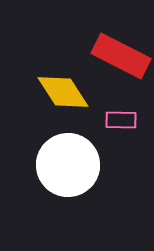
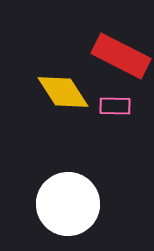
pink rectangle: moved 6 px left, 14 px up
white circle: moved 39 px down
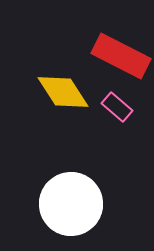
pink rectangle: moved 2 px right, 1 px down; rotated 40 degrees clockwise
white circle: moved 3 px right
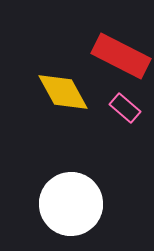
yellow diamond: rotated 4 degrees clockwise
pink rectangle: moved 8 px right, 1 px down
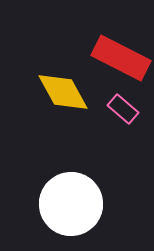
red rectangle: moved 2 px down
pink rectangle: moved 2 px left, 1 px down
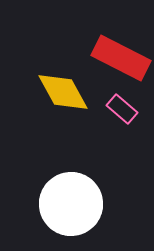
pink rectangle: moved 1 px left
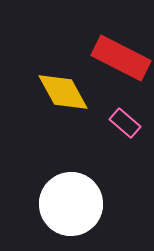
pink rectangle: moved 3 px right, 14 px down
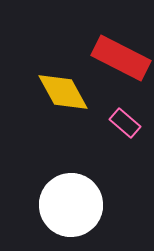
white circle: moved 1 px down
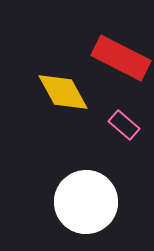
pink rectangle: moved 1 px left, 2 px down
white circle: moved 15 px right, 3 px up
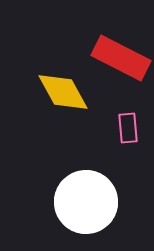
pink rectangle: moved 4 px right, 3 px down; rotated 44 degrees clockwise
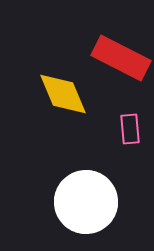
yellow diamond: moved 2 px down; rotated 6 degrees clockwise
pink rectangle: moved 2 px right, 1 px down
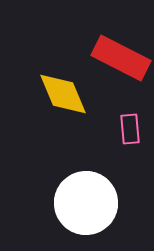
white circle: moved 1 px down
